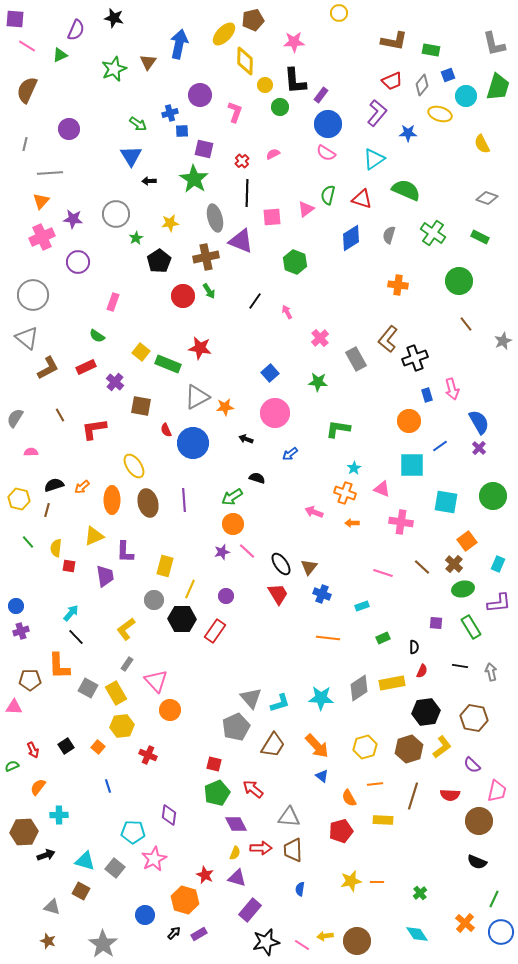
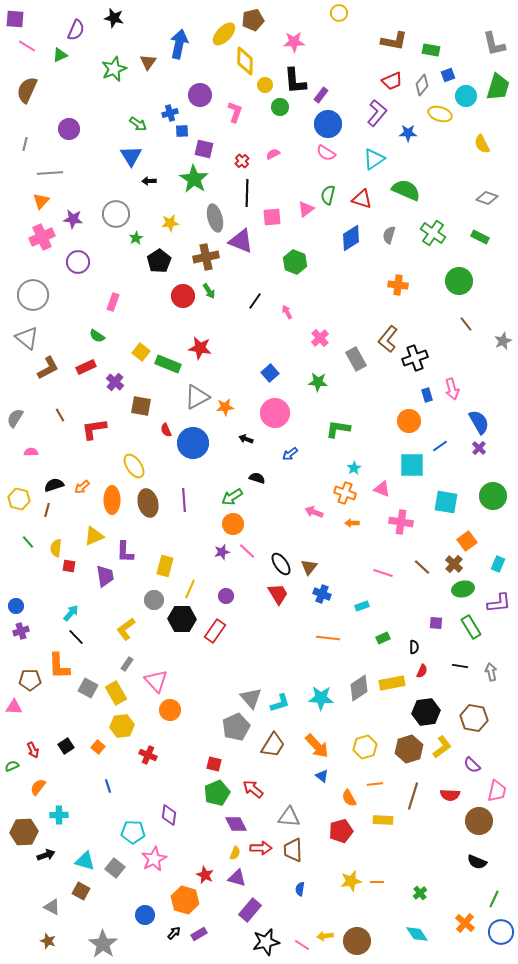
gray triangle at (52, 907): rotated 12 degrees clockwise
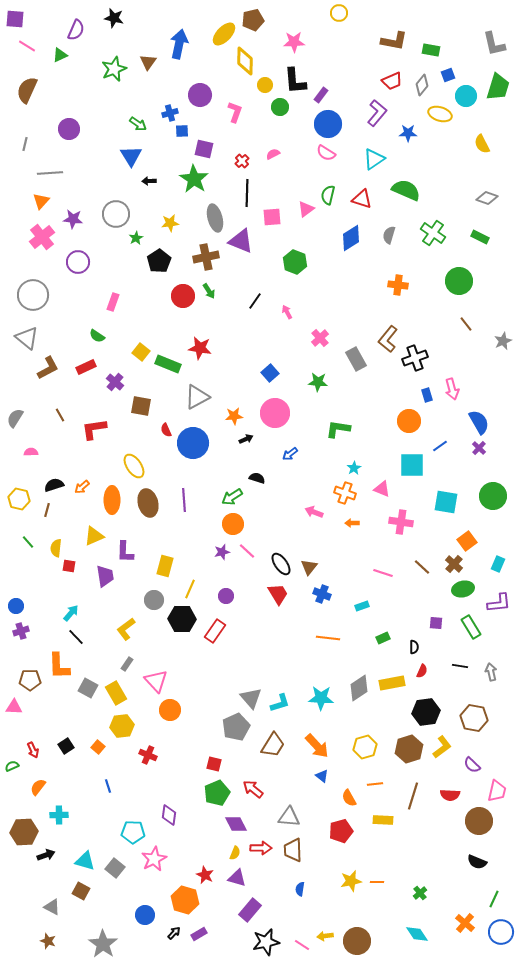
pink cross at (42, 237): rotated 15 degrees counterclockwise
orange star at (225, 407): moved 9 px right, 9 px down
black arrow at (246, 439): rotated 136 degrees clockwise
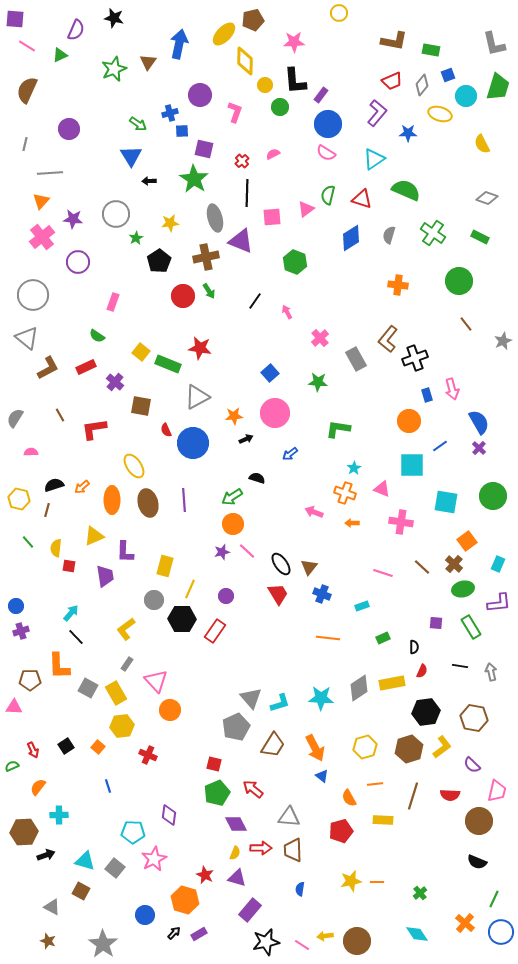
orange arrow at (317, 746): moved 2 px left, 2 px down; rotated 16 degrees clockwise
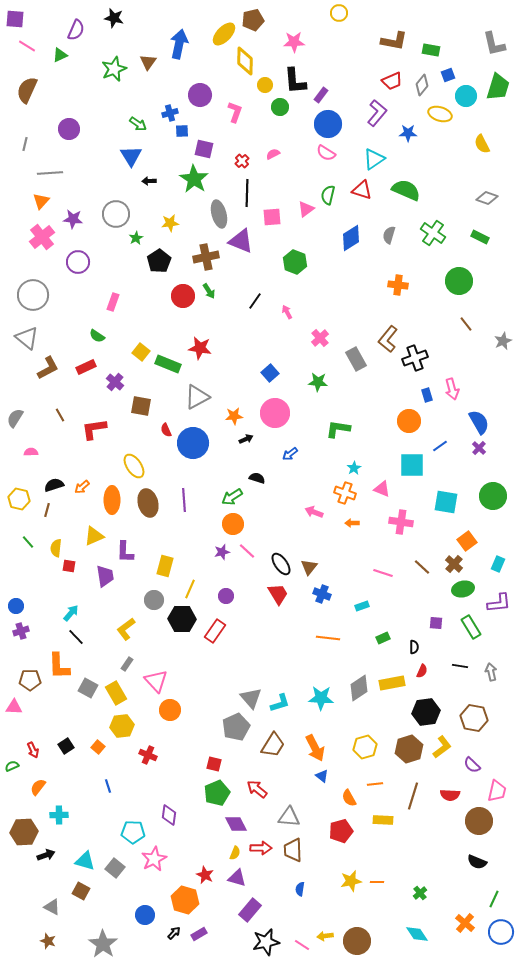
red triangle at (362, 199): moved 9 px up
gray ellipse at (215, 218): moved 4 px right, 4 px up
red arrow at (253, 789): moved 4 px right
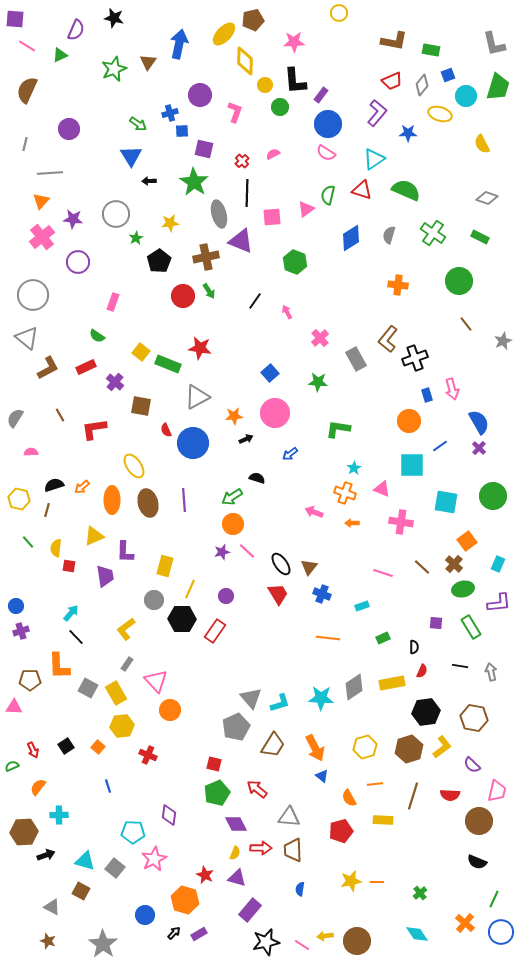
green star at (194, 179): moved 3 px down
gray diamond at (359, 688): moved 5 px left, 1 px up
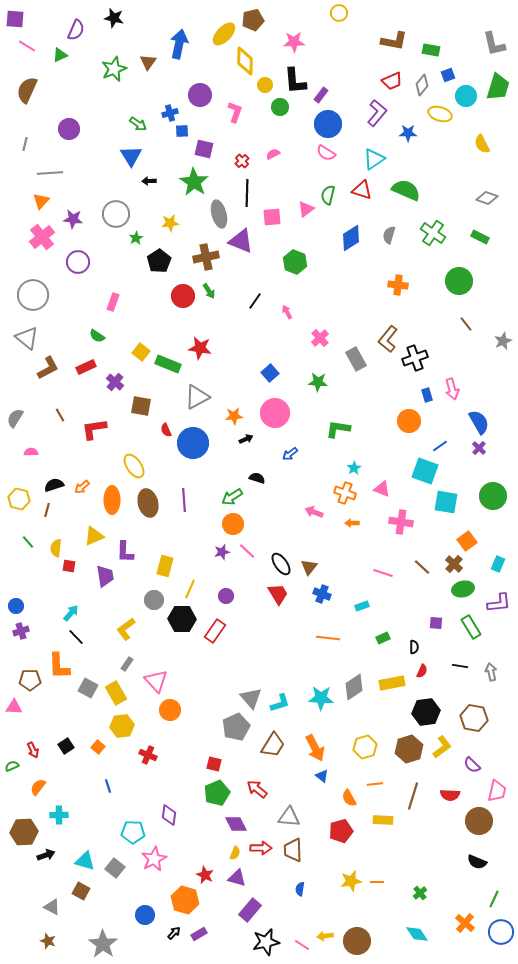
cyan square at (412, 465): moved 13 px right, 6 px down; rotated 20 degrees clockwise
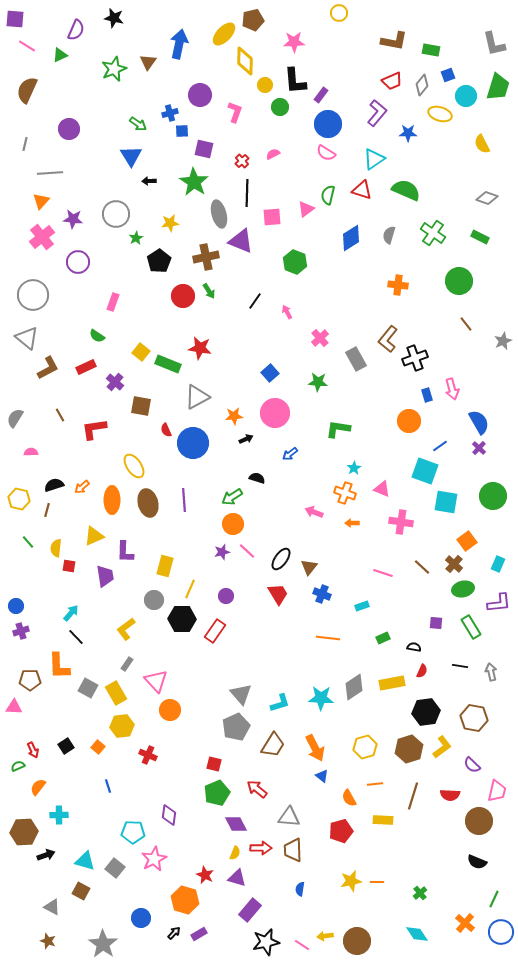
black ellipse at (281, 564): moved 5 px up; rotated 70 degrees clockwise
black semicircle at (414, 647): rotated 80 degrees counterclockwise
gray triangle at (251, 698): moved 10 px left, 4 px up
green semicircle at (12, 766): moved 6 px right
blue circle at (145, 915): moved 4 px left, 3 px down
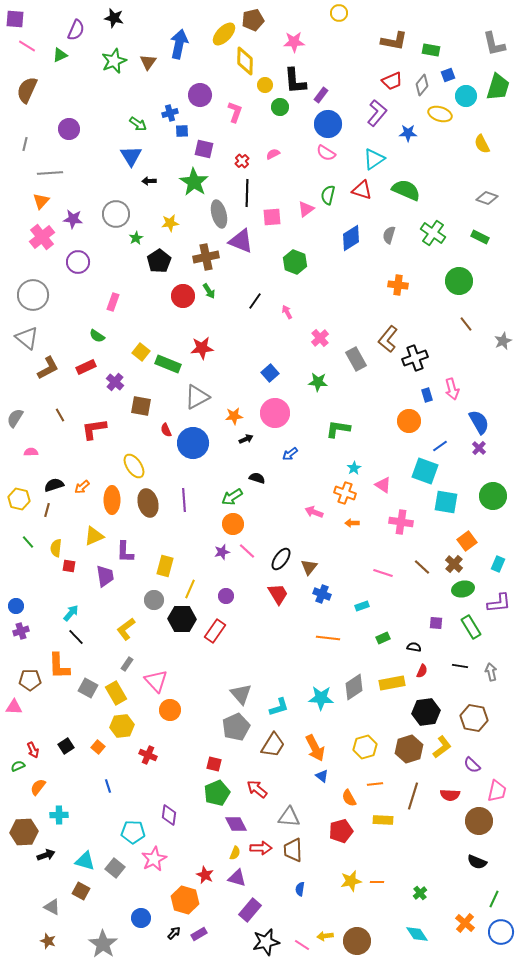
green star at (114, 69): moved 8 px up
red star at (200, 348): moved 2 px right; rotated 15 degrees counterclockwise
pink triangle at (382, 489): moved 1 px right, 4 px up; rotated 12 degrees clockwise
cyan L-shape at (280, 703): moved 1 px left, 4 px down
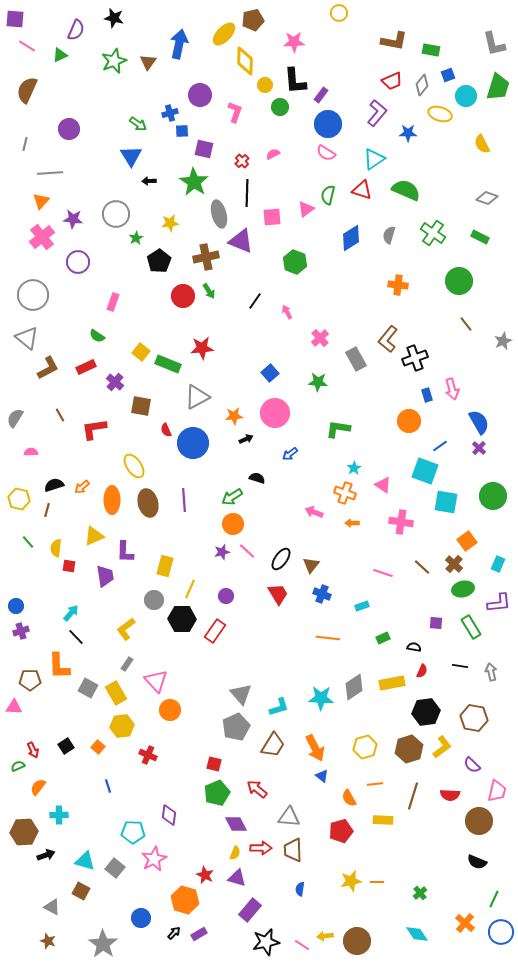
brown triangle at (309, 567): moved 2 px right, 2 px up
